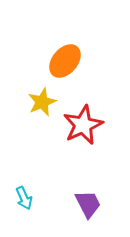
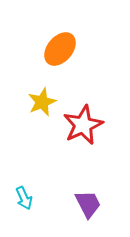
orange ellipse: moved 5 px left, 12 px up
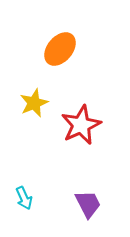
yellow star: moved 8 px left, 1 px down
red star: moved 2 px left
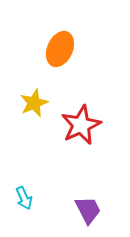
orange ellipse: rotated 16 degrees counterclockwise
purple trapezoid: moved 6 px down
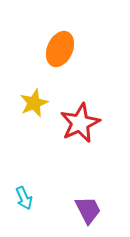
red star: moved 1 px left, 2 px up
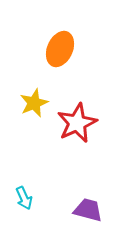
red star: moved 3 px left
purple trapezoid: rotated 48 degrees counterclockwise
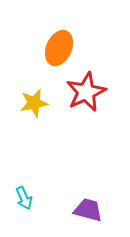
orange ellipse: moved 1 px left, 1 px up
yellow star: rotated 12 degrees clockwise
red star: moved 9 px right, 31 px up
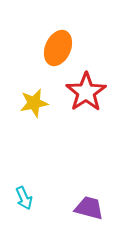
orange ellipse: moved 1 px left
red star: rotated 9 degrees counterclockwise
purple trapezoid: moved 1 px right, 2 px up
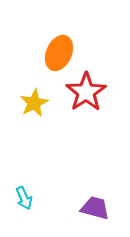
orange ellipse: moved 1 px right, 5 px down
yellow star: rotated 16 degrees counterclockwise
purple trapezoid: moved 6 px right
